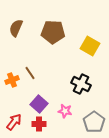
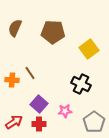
brown semicircle: moved 1 px left
yellow square: moved 1 px left, 3 px down; rotated 24 degrees clockwise
orange cross: rotated 24 degrees clockwise
pink star: rotated 16 degrees counterclockwise
red arrow: rotated 18 degrees clockwise
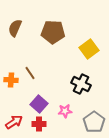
orange cross: moved 1 px left
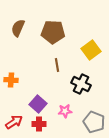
brown semicircle: moved 3 px right
yellow square: moved 2 px right, 1 px down
brown line: moved 27 px right, 8 px up; rotated 24 degrees clockwise
purple square: moved 1 px left
gray pentagon: rotated 15 degrees counterclockwise
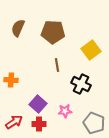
gray pentagon: moved 1 px down
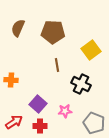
red cross: moved 1 px right, 2 px down
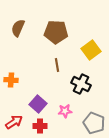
brown pentagon: moved 3 px right
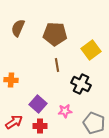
brown pentagon: moved 1 px left, 2 px down
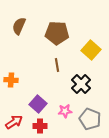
brown semicircle: moved 1 px right, 2 px up
brown pentagon: moved 2 px right, 1 px up
yellow square: rotated 12 degrees counterclockwise
black cross: rotated 18 degrees clockwise
gray pentagon: moved 4 px left, 4 px up
